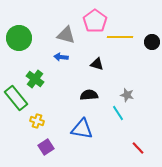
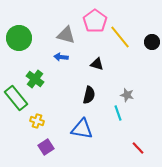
yellow line: rotated 50 degrees clockwise
black semicircle: rotated 108 degrees clockwise
cyan line: rotated 14 degrees clockwise
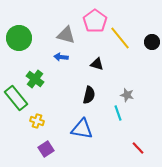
yellow line: moved 1 px down
purple square: moved 2 px down
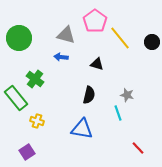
purple square: moved 19 px left, 3 px down
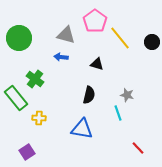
yellow cross: moved 2 px right, 3 px up; rotated 16 degrees counterclockwise
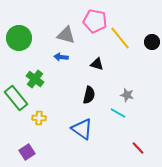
pink pentagon: rotated 25 degrees counterclockwise
cyan line: rotated 42 degrees counterclockwise
blue triangle: rotated 25 degrees clockwise
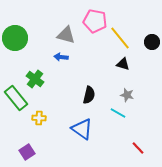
green circle: moved 4 px left
black triangle: moved 26 px right
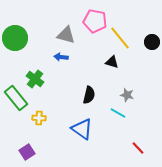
black triangle: moved 11 px left, 2 px up
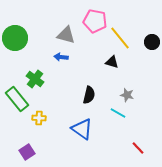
green rectangle: moved 1 px right, 1 px down
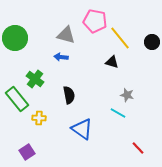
black semicircle: moved 20 px left; rotated 24 degrees counterclockwise
